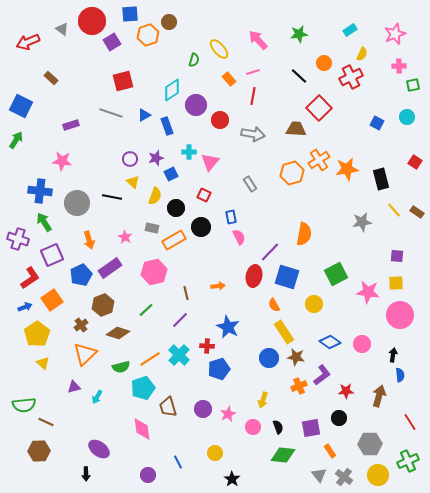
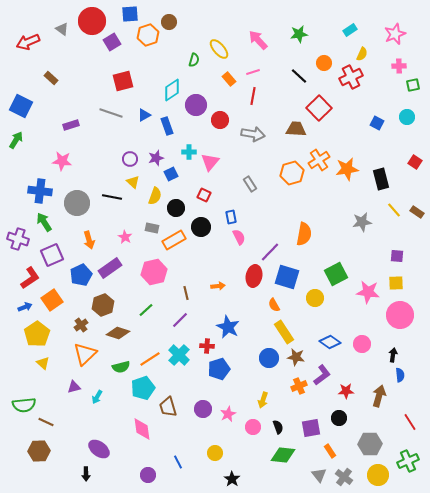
yellow circle at (314, 304): moved 1 px right, 6 px up
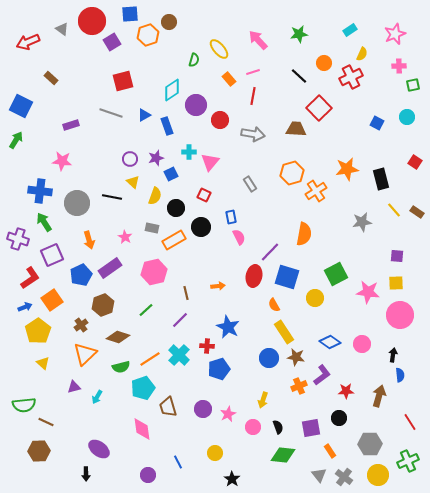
orange cross at (319, 160): moved 3 px left, 31 px down
brown diamond at (118, 333): moved 4 px down
yellow pentagon at (37, 334): moved 1 px right, 3 px up
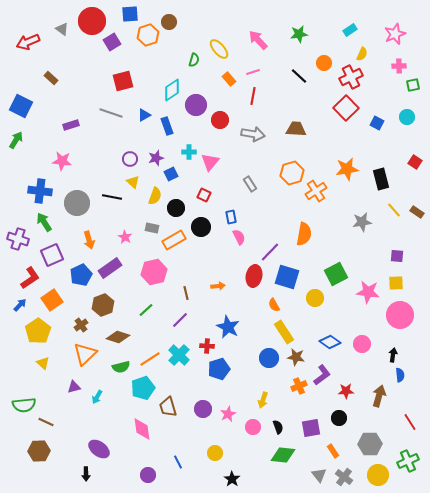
red square at (319, 108): moved 27 px right
blue arrow at (25, 307): moved 5 px left, 2 px up; rotated 24 degrees counterclockwise
orange rectangle at (330, 451): moved 3 px right
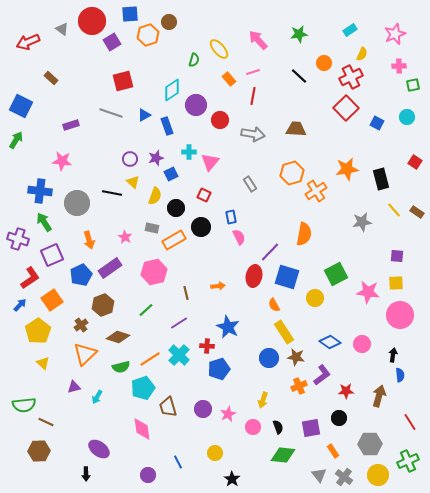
black line at (112, 197): moved 4 px up
purple line at (180, 320): moved 1 px left, 3 px down; rotated 12 degrees clockwise
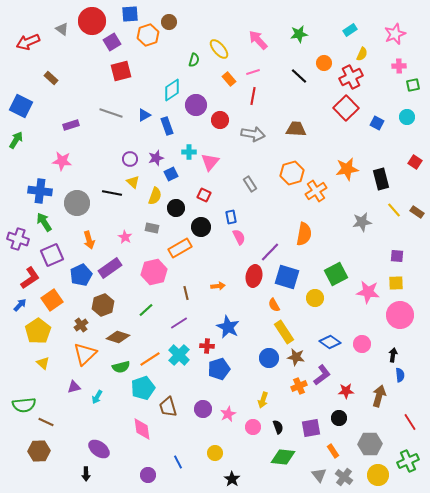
red square at (123, 81): moved 2 px left, 10 px up
orange rectangle at (174, 240): moved 6 px right, 8 px down
green diamond at (283, 455): moved 2 px down
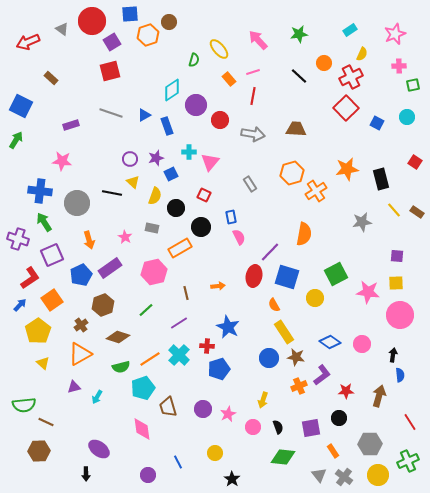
red square at (121, 71): moved 11 px left
orange triangle at (85, 354): moved 5 px left; rotated 15 degrees clockwise
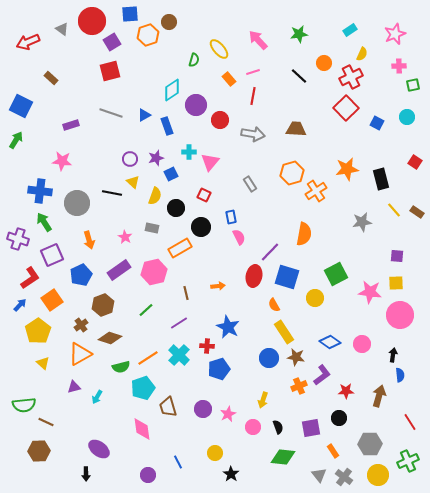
purple rectangle at (110, 268): moved 9 px right, 2 px down
pink star at (368, 292): moved 2 px right
brown diamond at (118, 337): moved 8 px left, 1 px down
orange line at (150, 359): moved 2 px left, 1 px up
black star at (232, 479): moved 1 px left, 5 px up
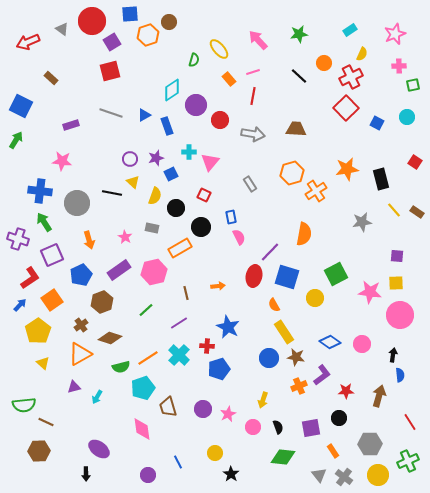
brown hexagon at (103, 305): moved 1 px left, 3 px up
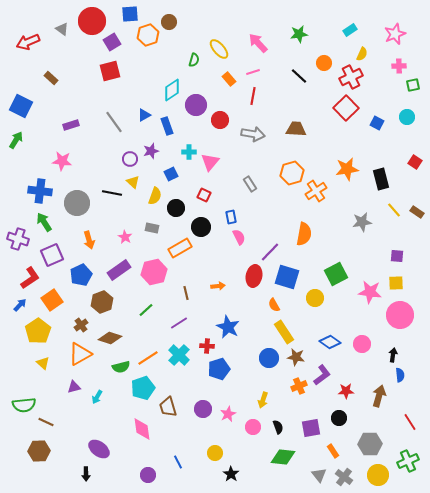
pink arrow at (258, 40): moved 3 px down
gray line at (111, 113): moved 3 px right, 9 px down; rotated 35 degrees clockwise
purple star at (156, 158): moved 5 px left, 7 px up
